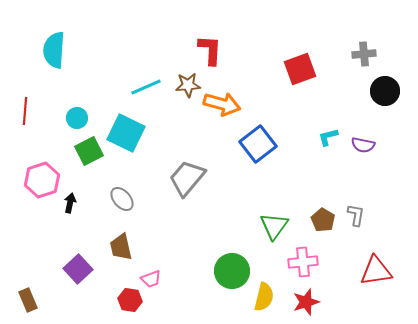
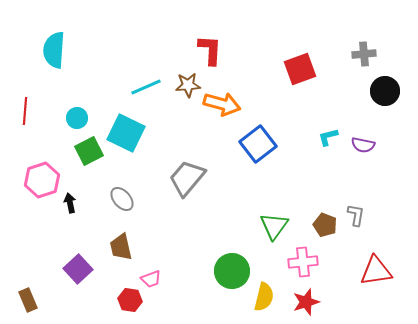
black arrow: rotated 24 degrees counterclockwise
brown pentagon: moved 2 px right, 5 px down; rotated 10 degrees counterclockwise
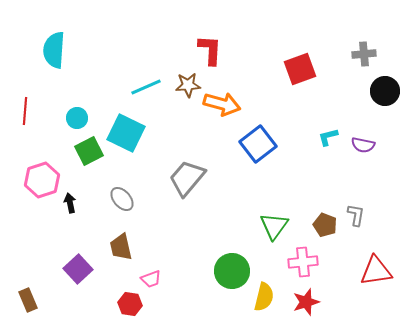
red hexagon: moved 4 px down
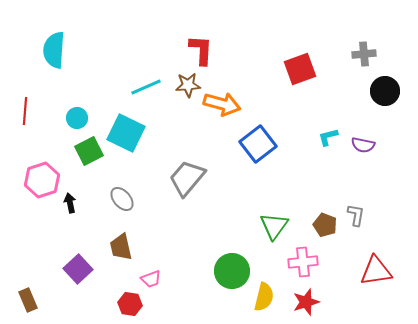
red L-shape: moved 9 px left
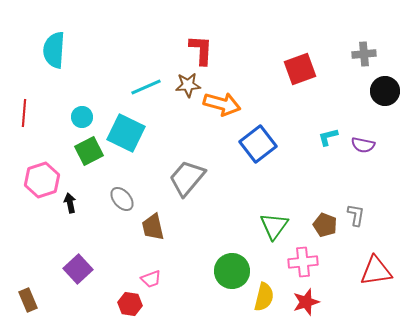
red line: moved 1 px left, 2 px down
cyan circle: moved 5 px right, 1 px up
brown trapezoid: moved 32 px right, 20 px up
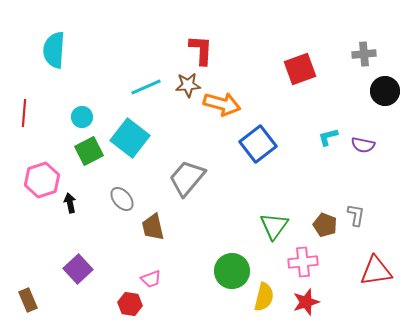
cyan square: moved 4 px right, 5 px down; rotated 12 degrees clockwise
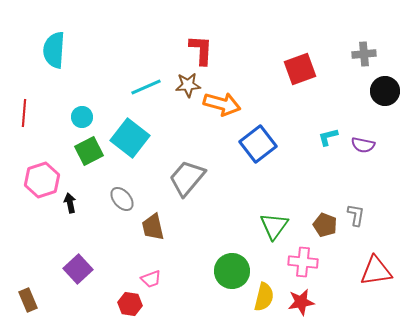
pink cross: rotated 12 degrees clockwise
red star: moved 5 px left; rotated 8 degrees clockwise
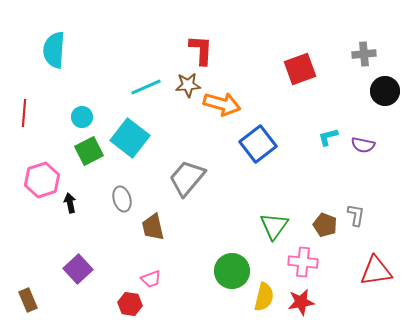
gray ellipse: rotated 25 degrees clockwise
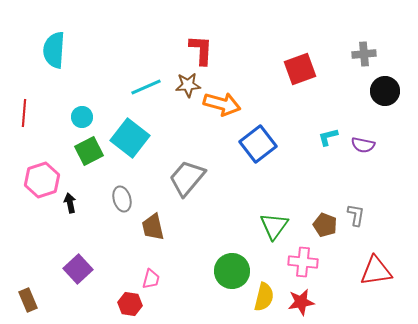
pink trapezoid: rotated 55 degrees counterclockwise
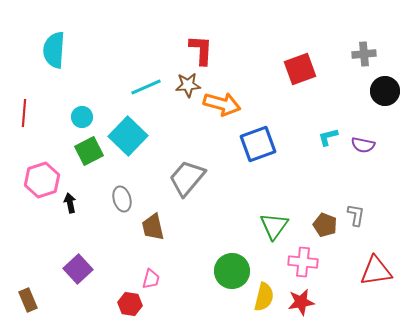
cyan square: moved 2 px left, 2 px up; rotated 6 degrees clockwise
blue square: rotated 18 degrees clockwise
